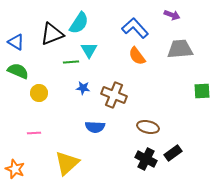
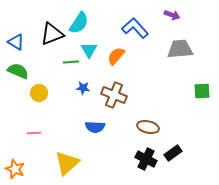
orange semicircle: moved 21 px left; rotated 78 degrees clockwise
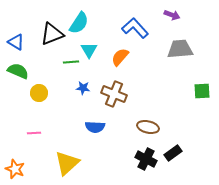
orange semicircle: moved 4 px right, 1 px down
brown cross: moved 1 px up
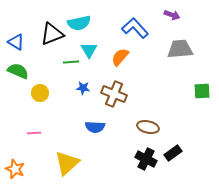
cyan semicircle: rotated 45 degrees clockwise
yellow circle: moved 1 px right
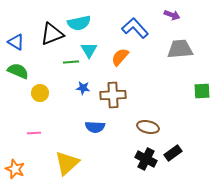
brown cross: moved 1 px left, 1 px down; rotated 25 degrees counterclockwise
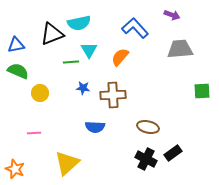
blue triangle: moved 3 px down; rotated 42 degrees counterclockwise
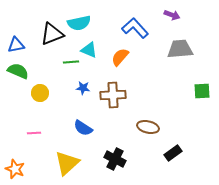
cyan triangle: rotated 36 degrees counterclockwise
blue semicircle: moved 12 px left, 1 px down; rotated 30 degrees clockwise
black cross: moved 31 px left
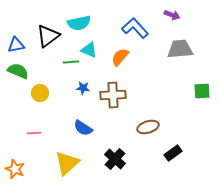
black triangle: moved 4 px left, 2 px down; rotated 15 degrees counterclockwise
brown ellipse: rotated 30 degrees counterclockwise
black cross: rotated 15 degrees clockwise
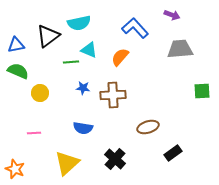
blue semicircle: rotated 24 degrees counterclockwise
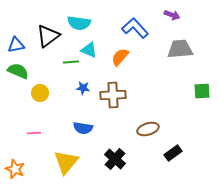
cyan semicircle: rotated 20 degrees clockwise
brown ellipse: moved 2 px down
yellow triangle: moved 1 px left, 1 px up; rotated 8 degrees counterclockwise
